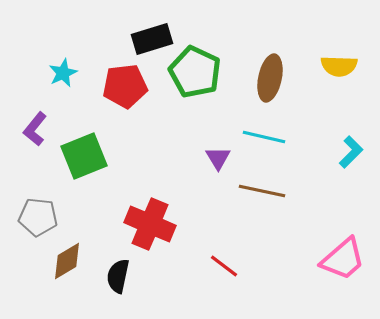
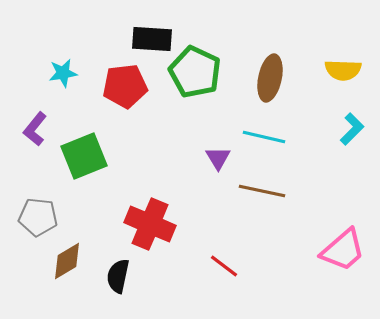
black rectangle: rotated 21 degrees clockwise
yellow semicircle: moved 4 px right, 4 px down
cyan star: rotated 16 degrees clockwise
cyan L-shape: moved 1 px right, 23 px up
pink trapezoid: moved 9 px up
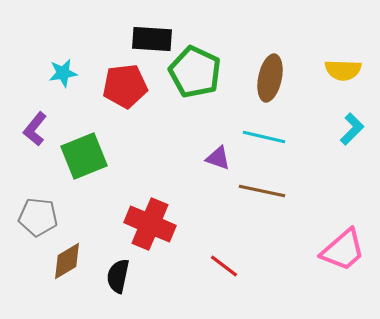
purple triangle: rotated 40 degrees counterclockwise
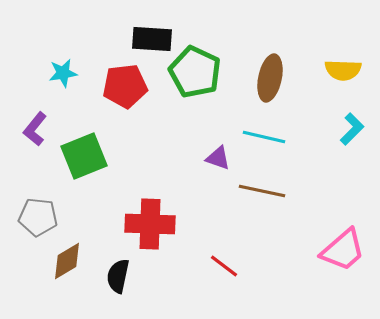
red cross: rotated 21 degrees counterclockwise
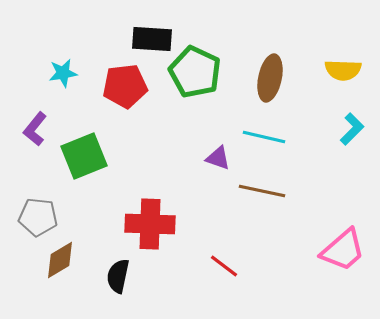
brown diamond: moved 7 px left, 1 px up
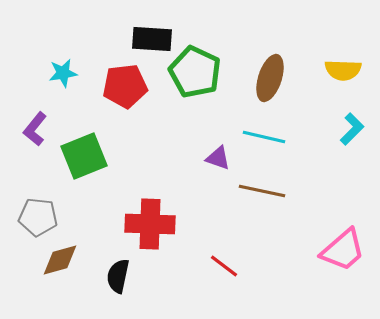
brown ellipse: rotated 6 degrees clockwise
brown diamond: rotated 15 degrees clockwise
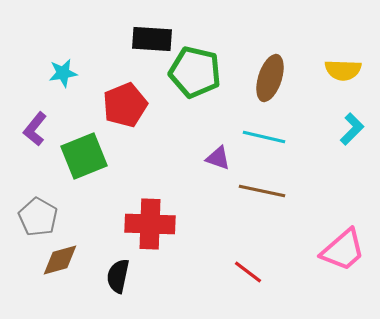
green pentagon: rotated 12 degrees counterclockwise
red pentagon: moved 19 px down; rotated 15 degrees counterclockwise
gray pentagon: rotated 24 degrees clockwise
red line: moved 24 px right, 6 px down
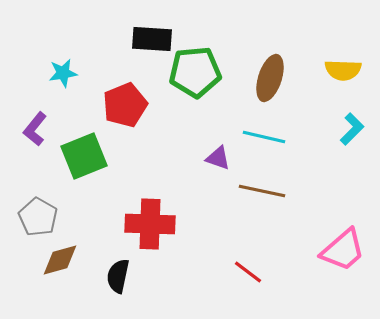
green pentagon: rotated 18 degrees counterclockwise
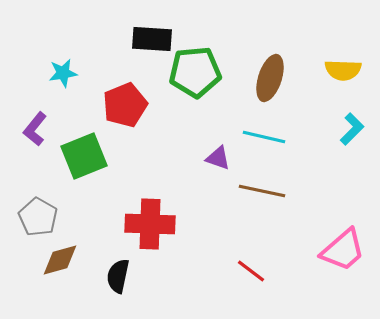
red line: moved 3 px right, 1 px up
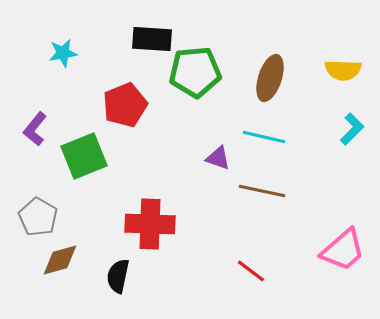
cyan star: moved 20 px up
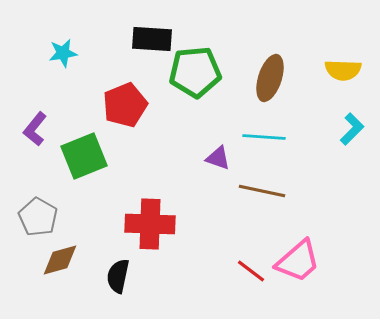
cyan line: rotated 9 degrees counterclockwise
pink trapezoid: moved 45 px left, 11 px down
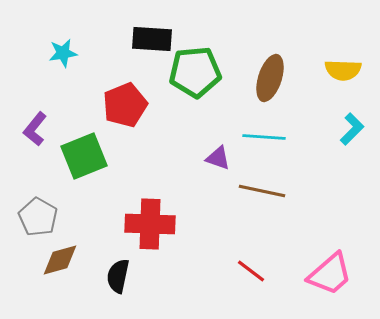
pink trapezoid: moved 32 px right, 13 px down
